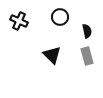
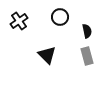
black cross: rotated 30 degrees clockwise
black triangle: moved 5 px left
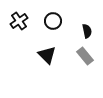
black circle: moved 7 px left, 4 px down
gray rectangle: moved 2 px left; rotated 24 degrees counterclockwise
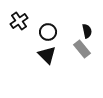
black circle: moved 5 px left, 11 px down
gray rectangle: moved 3 px left, 7 px up
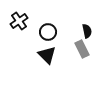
gray rectangle: rotated 12 degrees clockwise
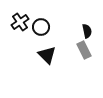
black cross: moved 1 px right, 1 px down
black circle: moved 7 px left, 5 px up
gray rectangle: moved 2 px right, 1 px down
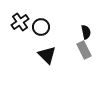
black semicircle: moved 1 px left, 1 px down
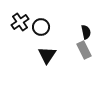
black triangle: rotated 18 degrees clockwise
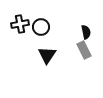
black cross: moved 2 px down; rotated 24 degrees clockwise
